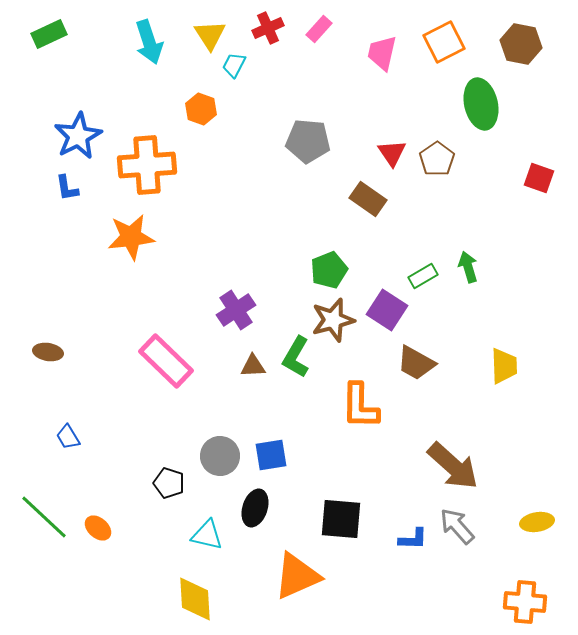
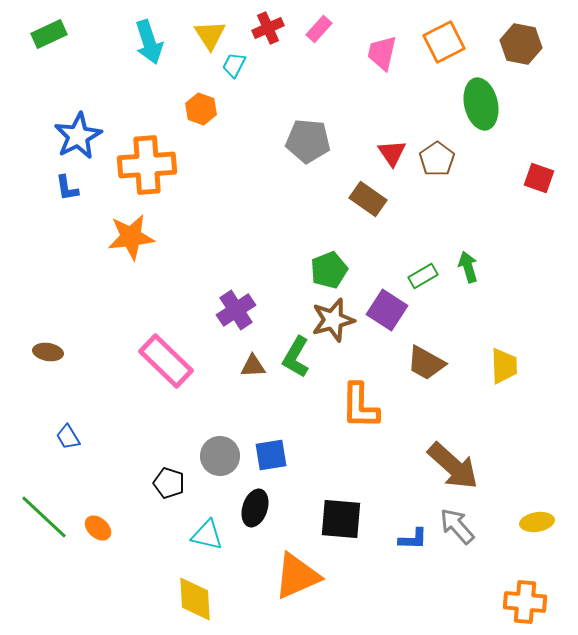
brown trapezoid at (416, 363): moved 10 px right
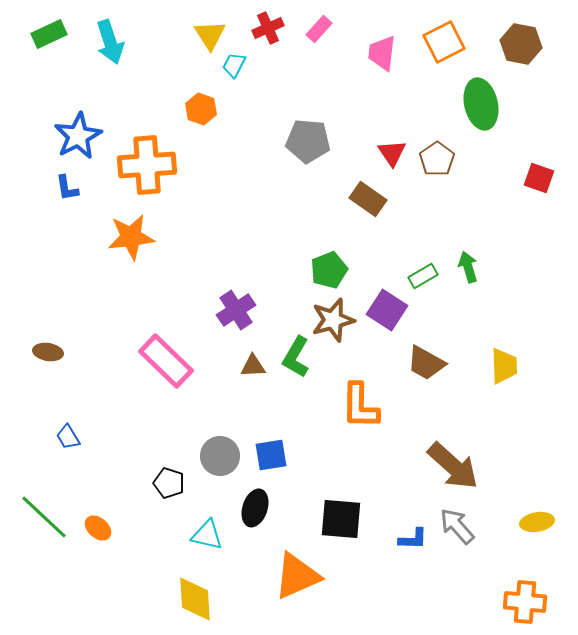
cyan arrow at (149, 42): moved 39 px left
pink trapezoid at (382, 53): rotated 6 degrees counterclockwise
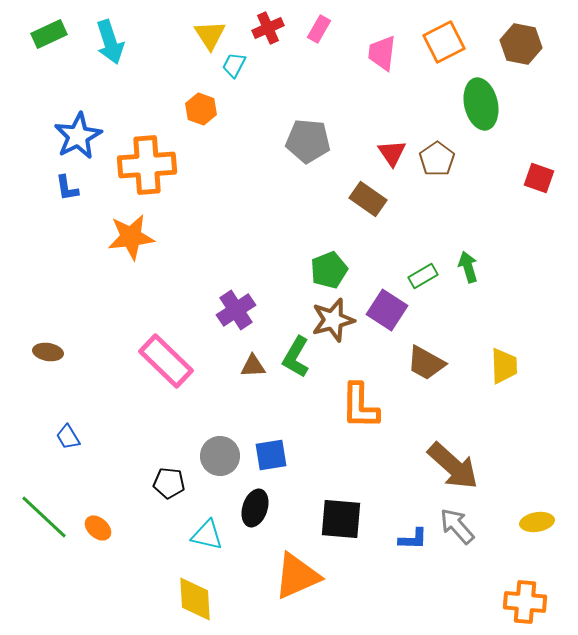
pink rectangle at (319, 29): rotated 12 degrees counterclockwise
black pentagon at (169, 483): rotated 12 degrees counterclockwise
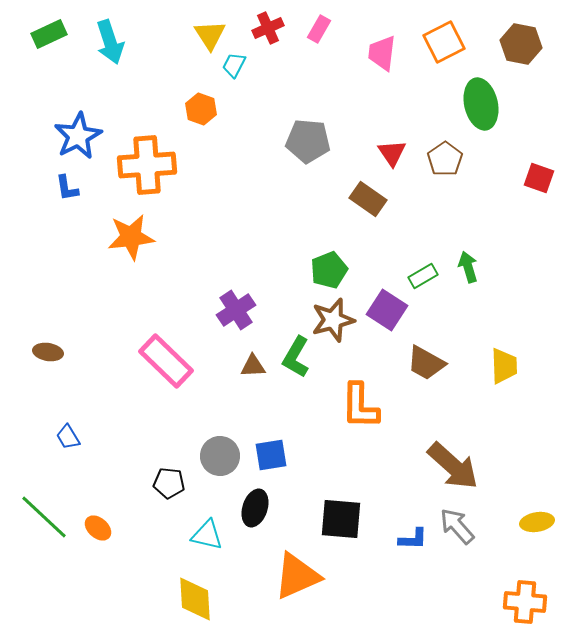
brown pentagon at (437, 159): moved 8 px right
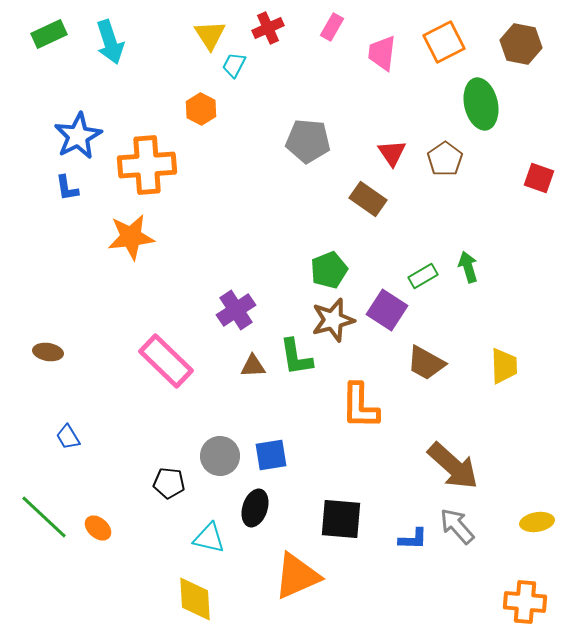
pink rectangle at (319, 29): moved 13 px right, 2 px up
orange hexagon at (201, 109): rotated 8 degrees clockwise
green L-shape at (296, 357): rotated 39 degrees counterclockwise
cyan triangle at (207, 535): moved 2 px right, 3 px down
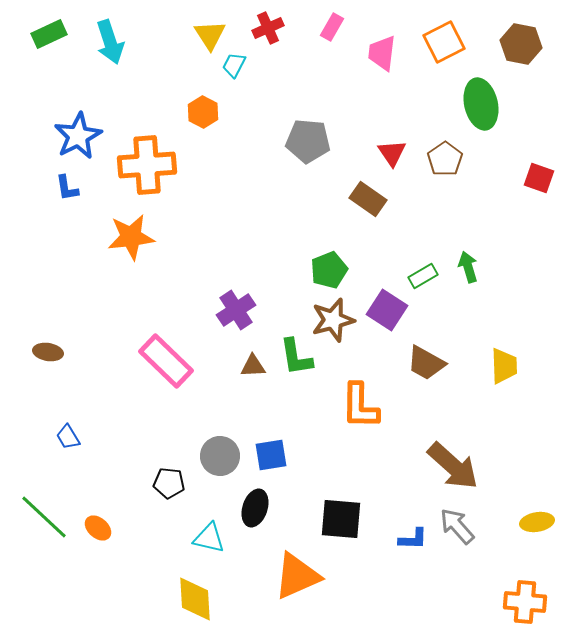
orange hexagon at (201, 109): moved 2 px right, 3 px down
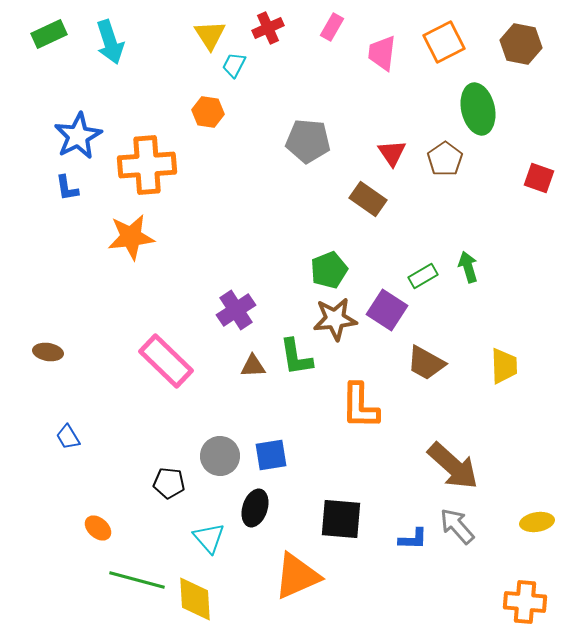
green ellipse at (481, 104): moved 3 px left, 5 px down
orange hexagon at (203, 112): moved 5 px right; rotated 20 degrees counterclockwise
brown star at (333, 320): moved 2 px right, 1 px up; rotated 9 degrees clockwise
green line at (44, 517): moved 93 px right, 63 px down; rotated 28 degrees counterclockwise
cyan triangle at (209, 538): rotated 36 degrees clockwise
